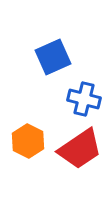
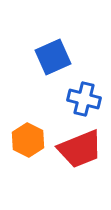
orange hexagon: moved 1 px up
red trapezoid: rotated 12 degrees clockwise
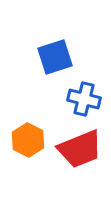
blue square: moved 2 px right; rotated 6 degrees clockwise
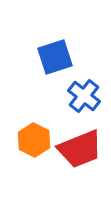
blue cross: moved 3 px up; rotated 24 degrees clockwise
orange hexagon: moved 6 px right
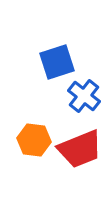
blue square: moved 2 px right, 5 px down
orange hexagon: rotated 20 degrees counterclockwise
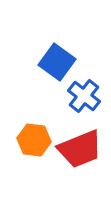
blue square: rotated 36 degrees counterclockwise
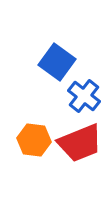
red trapezoid: moved 6 px up
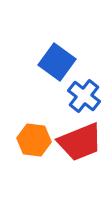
red trapezoid: moved 1 px up
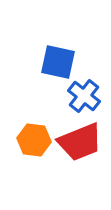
blue square: moved 1 px right; rotated 24 degrees counterclockwise
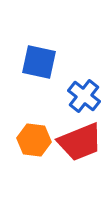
blue square: moved 19 px left
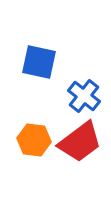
red trapezoid: rotated 15 degrees counterclockwise
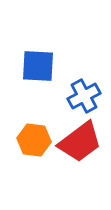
blue square: moved 1 px left, 4 px down; rotated 9 degrees counterclockwise
blue cross: rotated 24 degrees clockwise
